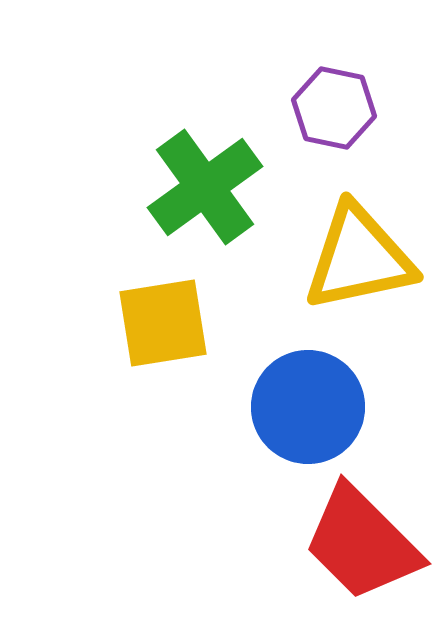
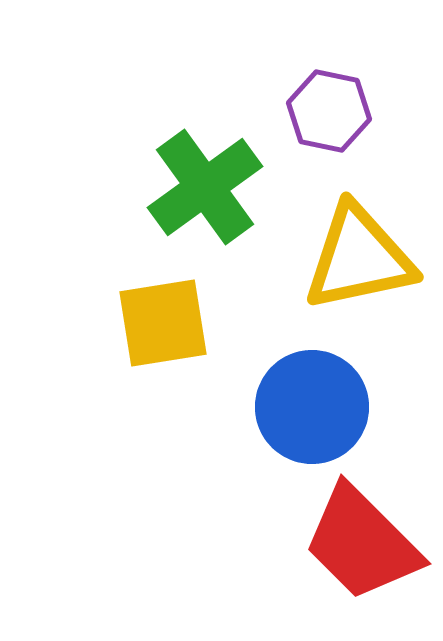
purple hexagon: moved 5 px left, 3 px down
blue circle: moved 4 px right
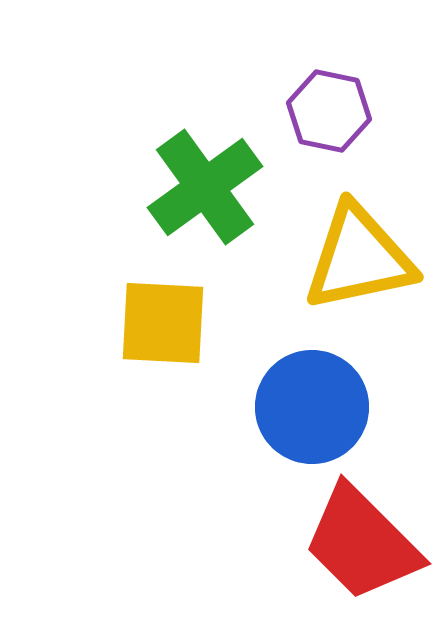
yellow square: rotated 12 degrees clockwise
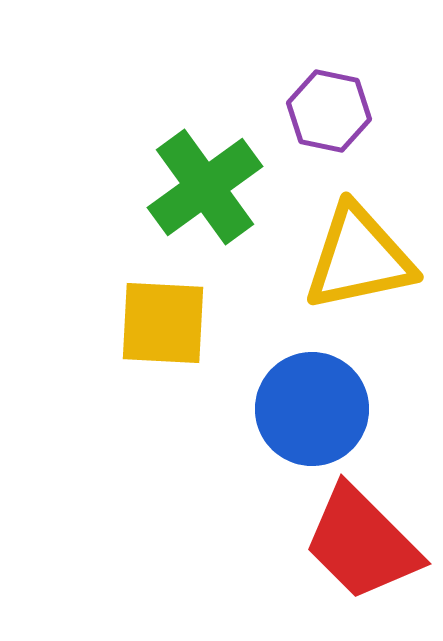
blue circle: moved 2 px down
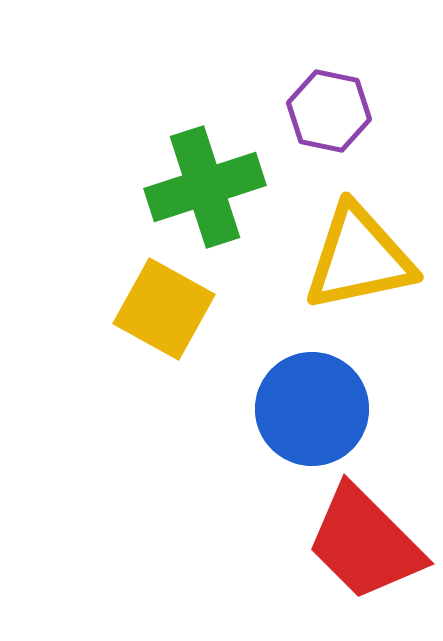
green cross: rotated 18 degrees clockwise
yellow square: moved 1 px right, 14 px up; rotated 26 degrees clockwise
red trapezoid: moved 3 px right
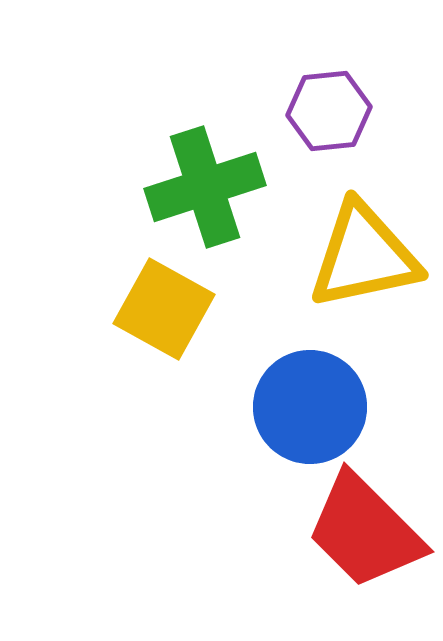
purple hexagon: rotated 18 degrees counterclockwise
yellow triangle: moved 5 px right, 2 px up
blue circle: moved 2 px left, 2 px up
red trapezoid: moved 12 px up
